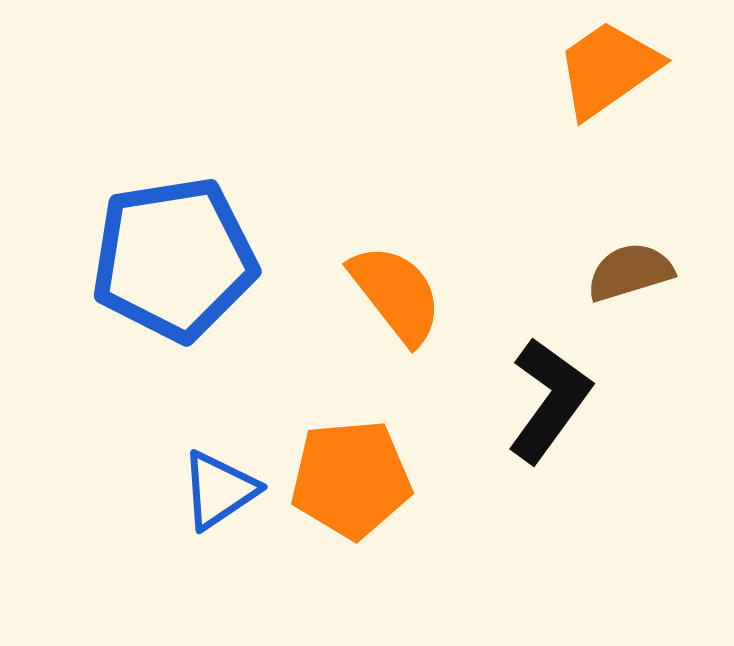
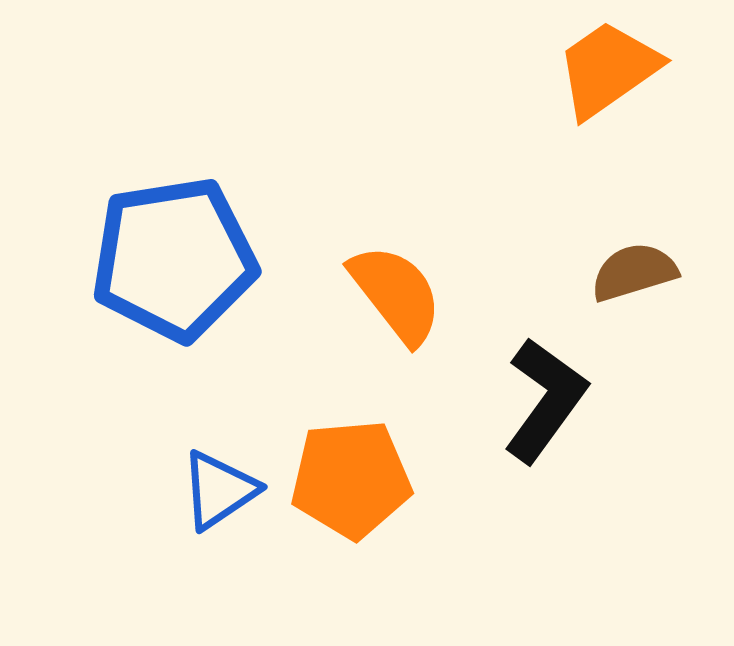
brown semicircle: moved 4 px right
black L-shape: moved 4 px left
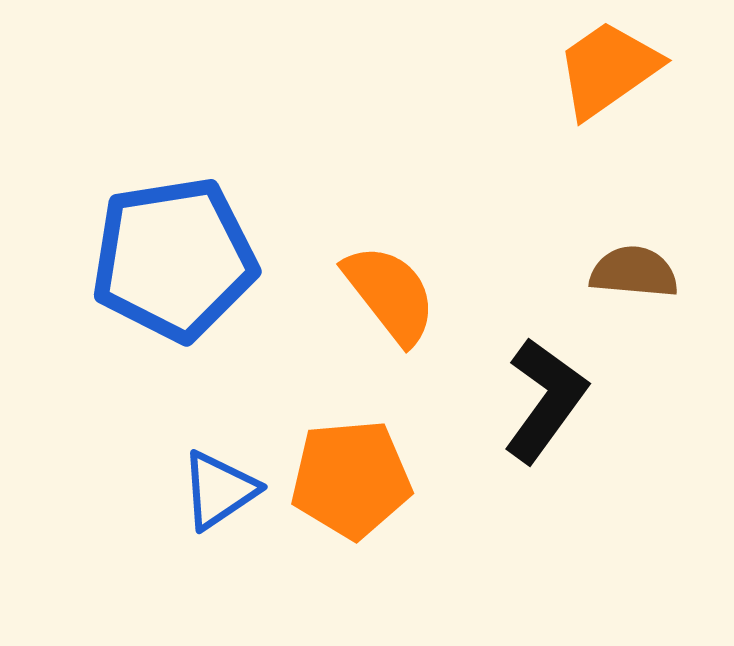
brown semicircle: rotated 22 degrees clockwise
orange semicircle: moved 6 px left
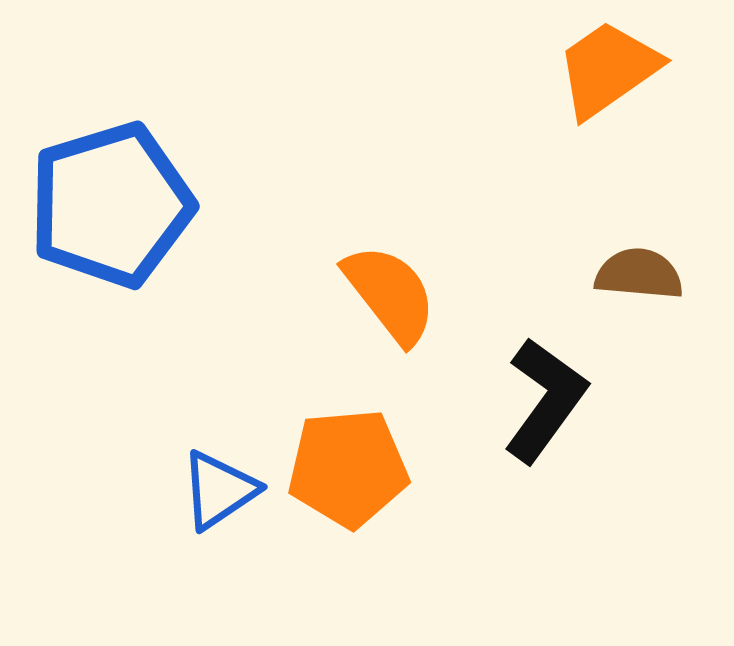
blue pentagon: moved 63 px left, 54 px up; rotated 8 degrees counterclockwise
brown semicircle: moved 5 px right, 2 px down
orange pentagon: moved 3 px left, 11 px up
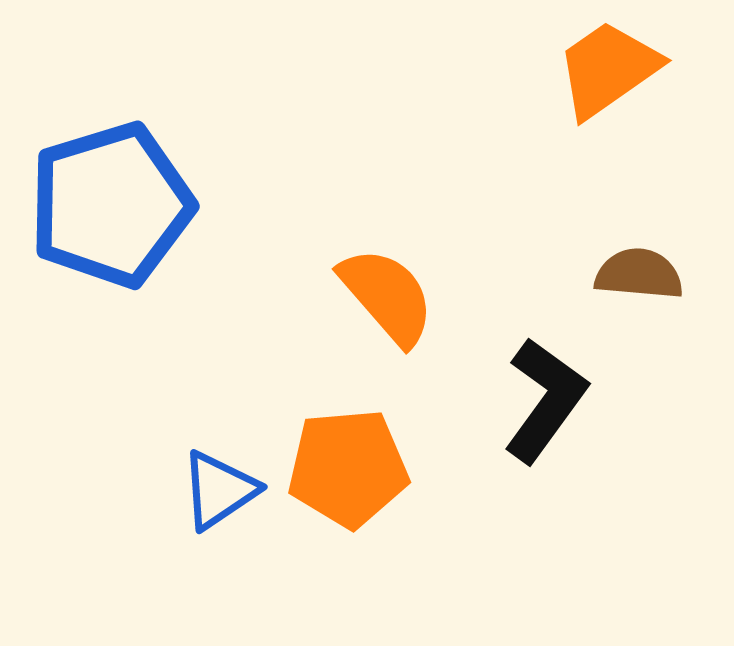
orange semicircle: moved 3 px left, 2 px down; rotated 3 degrees counterclockwise
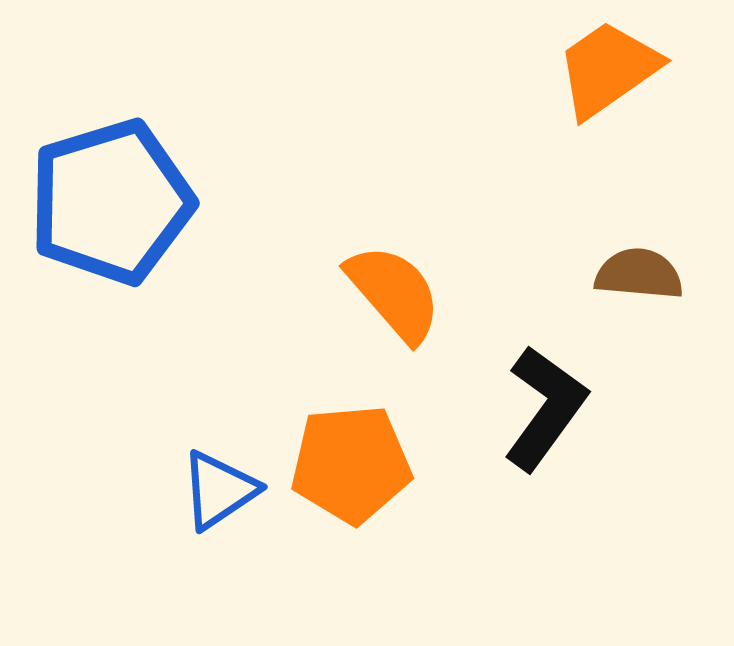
blue pentagon: moved 3 px up
orange semicircle: moved 7 px right, 3 px up
black L-shape: moved 8 px down
orange pentagon: moved 3 px right, 4 px up
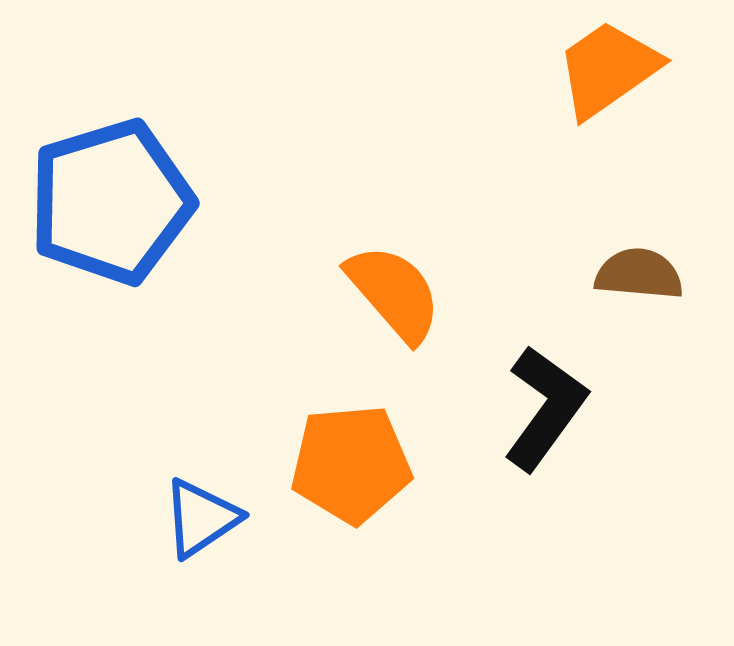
blue triangle: moved 18 px left, 28 px down
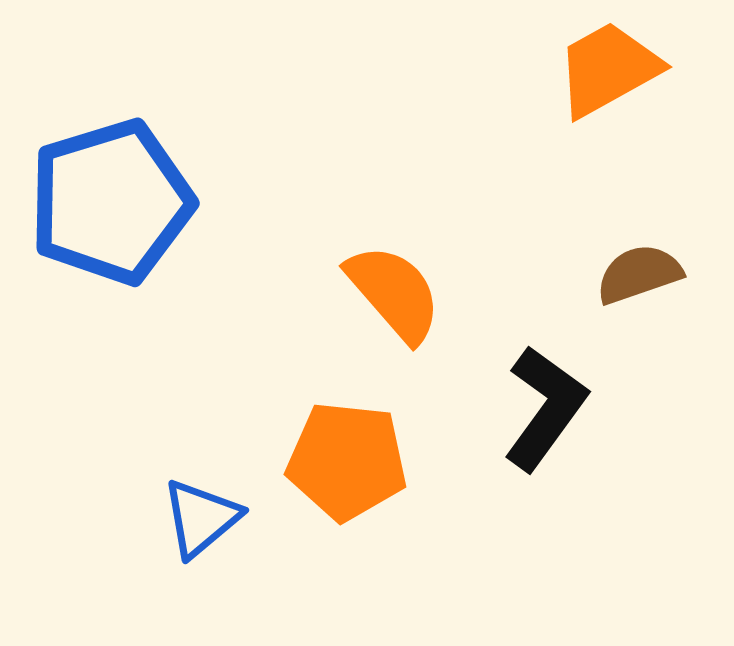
orange trapezoid: rotated 6 degrees clockwise
brown semicircle: rotated 24 degrees counterclockwise
orange pentagon: moved 4 px left, 3 px up; rotated 11 degrees clockwise
blue triangle: rotated 6 degrees counterclockwise
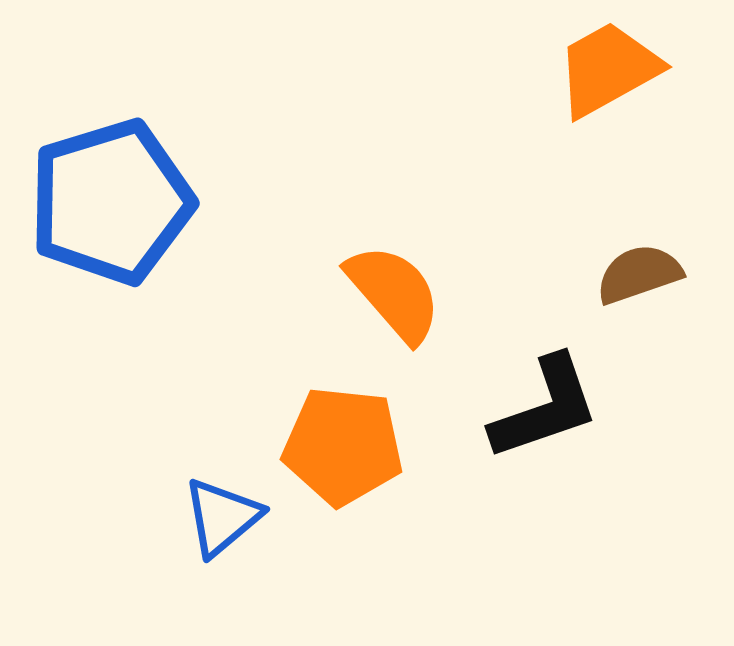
black L-shape: rotated 35 degrees clockwise
orange pentagon: moved 4 px left, 15 px up
blue triangle: moved 21 px right, 1 px up
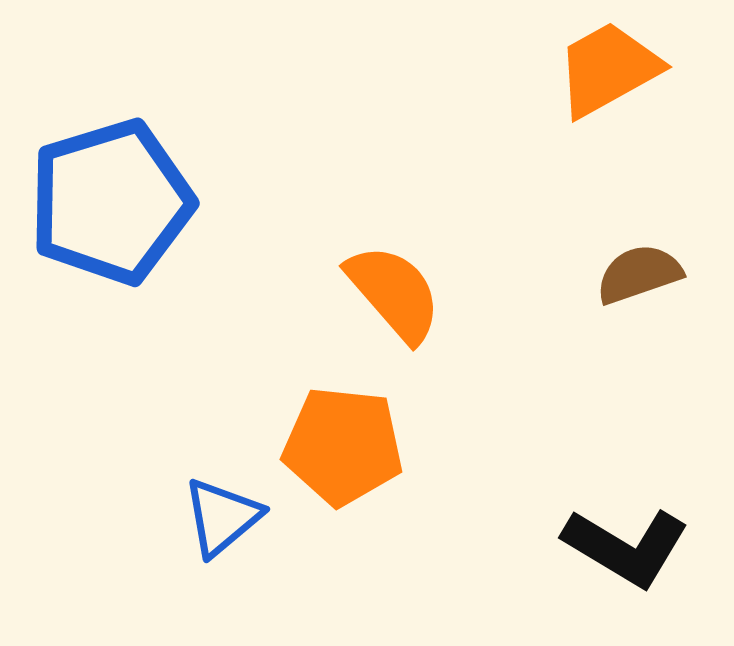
black L-shape: moved 81 px right, 139 px down; rotated 50 degrees clockwise
